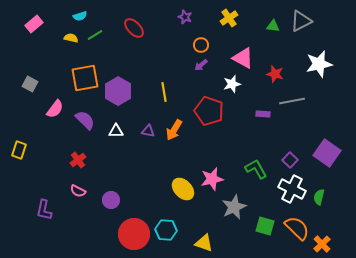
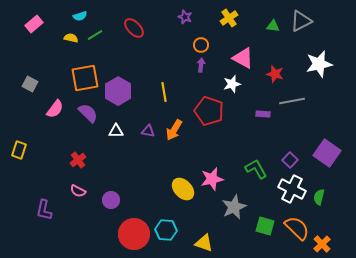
purple arrow at (201, 65): rotated 136 degrees clockwise
purple semicircle at (85, 120): moved 3 px right, 7 px up
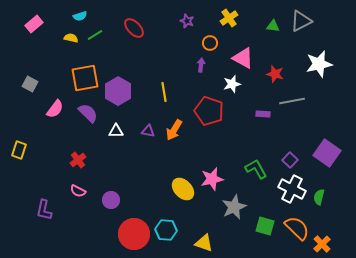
purple star at (185, 17): moved 2 px right, 4 px down
orange circle at (201, 45): moved 9 px right, 2 px up
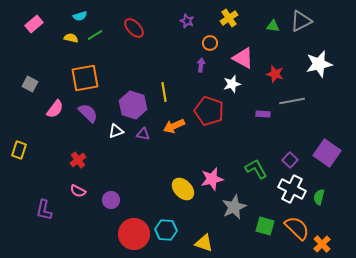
purple hexagon at (118, 91): moved 15 px right, 14 px down; rotated 12 degrees counterclockwise
orange arrow at (174, 130): moved 4 px up; rotated 35 degrees clockwise
white triangle at (116, 131): rotated 21 degrees counterclockwise
purple triangle at (148, 131): moved 5 px left, 3 px down
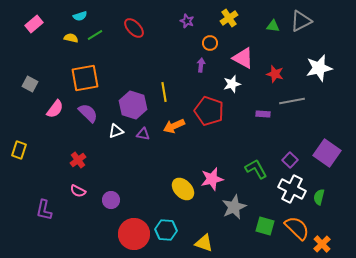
white star at (319, 64): moved 4 px down
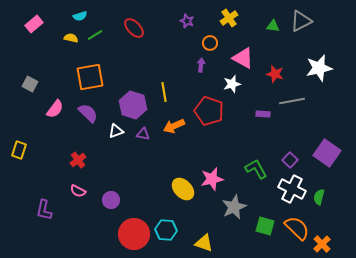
orange square at (85, 78): moved 5 px right, 1 px up
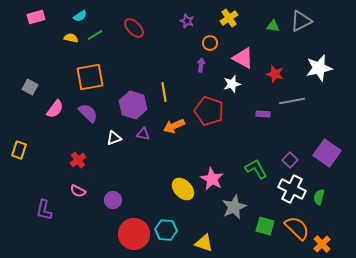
cyan semicircle at (80, 16): rotated 16 degrees counterclockwise
pink rectangle at (34, 24): moved 2 px right, 7 px up; rotated 24 degrees clockwise
gray square at (30, 84): moved 3 px down
white triangle at (116, 131): moved 2 px left, 7 px down
pink star at (212, 179): rotated 30 degrees counterclockwise
purple circle at (111, 200): moved 2 px right
